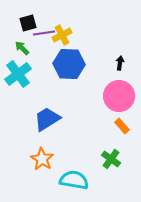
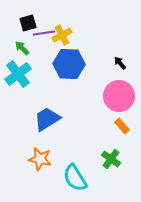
black arrow: rotated 48 degrees counterclockwise
orange star: moved 2 px left; rotated 20 degrees counterclockwise
cyan semicircle: moved 1 px right, 2 px up; rotated 132 degrees counterclockwise
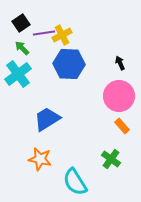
black square: moved 7 px left; rotated 18 degrees counterclockwise
black arrow: rotated 16 degrees clockwise
cyan semicircle: moved 4 px down
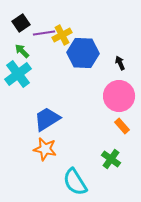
green arrow: moved 3 px down
blue hexagon: moved 14 px right, 11 px up
orange star: moved 5 px right, 10 px up
